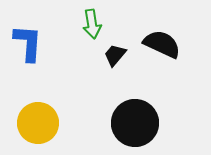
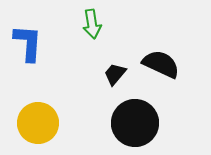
black semicircle: moved 1 px left, 20 px down
black trapezoid: moved 19 px down
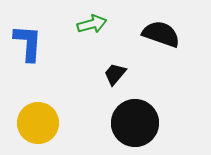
green arrow: rotated 96 degrees counterclockwise
black semicircle: moved 30 px up; rotated 6 degrees counterclockwise
